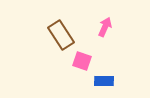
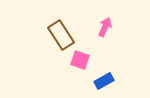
pink square: moved 2 px left, 1 px up
blue rectangle: rotated 30 degrees counterclockwise
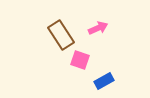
pink arrow: moved 7 px left, 1 px down; rotated 42 degrees clockwise
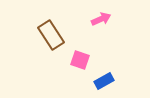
pink arrow: moved 3 px right, 9 px up
brown rectangle: moved 10 px left
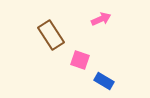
blue rectangle: rotated 60 degrees clockwise
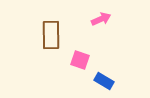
brown rectangle: rotated 32 degrees clockwise
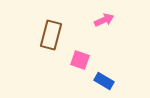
pink arrow: moved 3 px right, 1 px down
brown rectangle: rotated 16 degrees clockwise
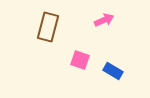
brown rectangle: moved 3 px left, 8 px up
blue rectangle: moved 9 px right, 10 px up
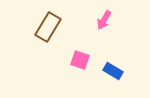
pink arrow: rotated 144 degrees clockwise
brown rectangle: rotated 16 degrees clockwise
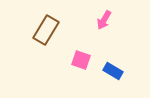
brown rectangle: moved 2 px left, 3 px down
pink square: moved 1 px right
